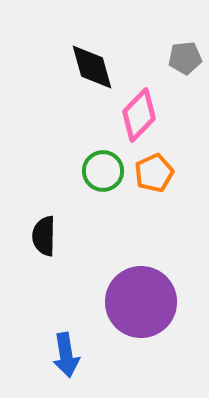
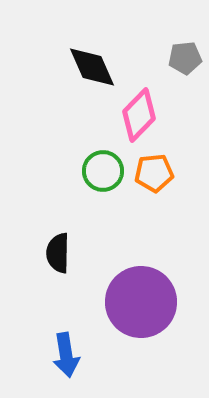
black diamond: rotated 8 degrees counterclockwise
orange pentagon: rotated 18 degrees clockwise
black semicircle: moved 14 px right, 17 px down
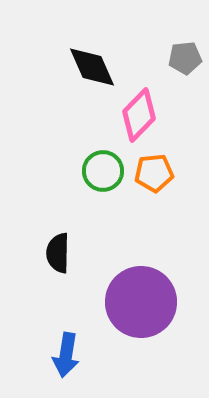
blue arrow: rotated 18 degrees clockwise
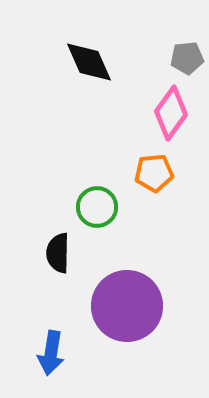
gray pentagon: moved 2 px right
black diamond: moved 3 px left, 5 px up
pink diamond: moved 32 px right, 2 px up; rotated 8 degrees counterclockwise
green circle: moved 6 px left, 36 px down
purple circle: moved 14 px left, 4 px down
blue arrow: moved 15 px left, 2 px up
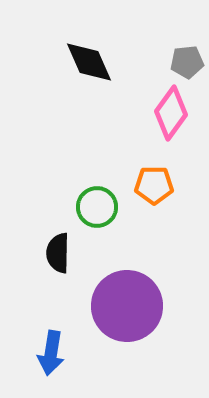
gray pentagon: moved 4 px down
orange pentagon: moved 12 px down; rotated 6 degrees clockwise
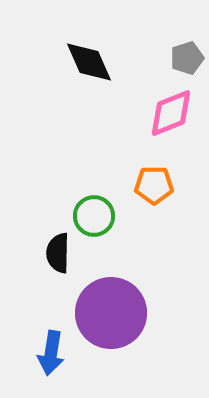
gray pentagon: moved 4 px up; rotated 12 degrees counterclockwise
pink diamond: rotated 32 degrees clockwise
green circle: moved 3 px left, 9 px down
purple circle: moved 16 px left, 7 px down
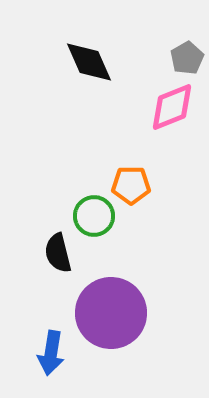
gray pentagon: rotated 12 degrees counterclockwise
pink diamond: moved 1 px right, 6 px up
orange pentagon: moved 23 px left
black semicircle: rotated 15 degrees counterclockwise
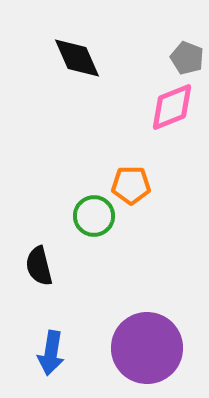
gray pentagon: rotated 20 degrees counterclockwise
black diamond: moved 12 px left, 4 px up
black semicircle: moved 19 px left, 13 px down
purple circle: moved 36 px right, 35 px down
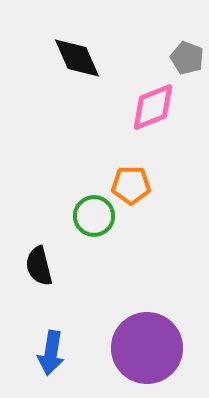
pink diamond: moved 19 px left
